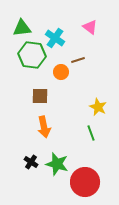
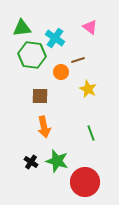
yellow star: moved 10 px left, 18 px up
green star: moved 3 px up
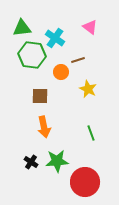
green star: rotated 20 degrees counterclockwise
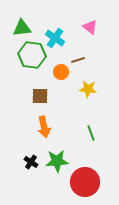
yellow star: rotated 18 degrees counterclockwise
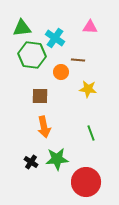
pink triangle: rotated 35 degrees counterclockwise
brown line: rotated 24 degrees clockwise
green star: moved 2 px up
red circle: moved 1 px right
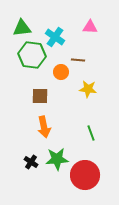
cyan cross: moved 1 px up
red circle: moved 1 px left, 7 px up
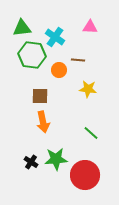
orange circle: moved 2 px left, 2 px up
orange arrow: moved 1 px left, 5 px up
green line: rotated 28 degrees counterclockwise
green star: moved 1 px left
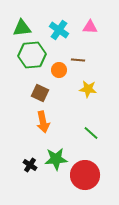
cyan cross: moved 4 px right, 7 px up
green hexagon: rotated 12 degrees counterclockwise
brown square: moved 3 px up; rotated 24 degrees clockwise
black cross: moved 1 px left, 3 px down
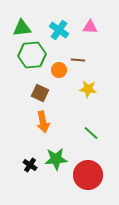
red circle: moved 3 px right
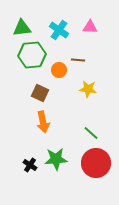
red circle: moved 8 px right, 12 px up
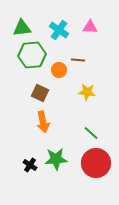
yellow star: moved 1 px left, 3 px down
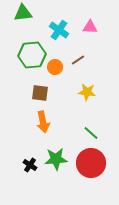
green triangle: moved 1 px right, 15 px up
brown line: rotated 40 degrees counterclockwise
orange circle: moved 4 px left, 3 px up
brown square: rotated 18 degrees counterclockwise
red circle: moved 5 px left
